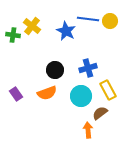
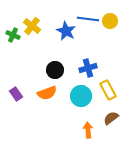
green cross: rotated 16 degrees clockwise
brown semicircle: moved 11 px right, 5 px down
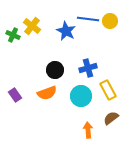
purple rectangle: moved 1 px left, 1 px down
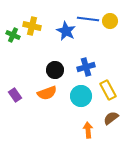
yellow cross: rotated 24 degrees counterclockwise
blue cross: moved 2 px left, 1 px up
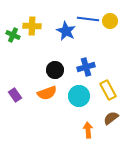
yellow cross: rotated 12 degrees counterclockwise
cyan circle: moved 2 px left
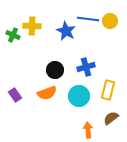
yellow rectangle: rotated 42 degrees clockwise
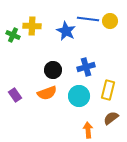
black circle: moved 2 px left
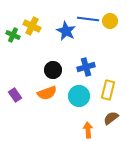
yellow cross: rotated 24 degrees clockwise
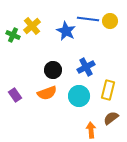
yellow cross: rotated 24 degrees clockwise
blue cross: rotated 12 degrees counterclockwise
orange arrow: moved 3 px right
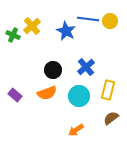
blue cross: rotated 12 degrees counterclockwise
purple rectangle: rotated 16 degrees counterclockwise
orange arrow: moved 15 px left; rotated 119 degrees counterclockwise
